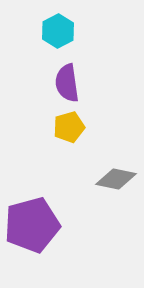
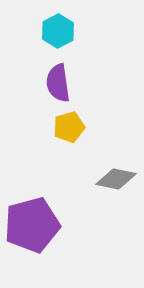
purple semicircle: moved 9 px left
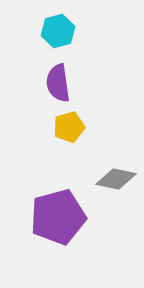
cyan hexagon: rotated 12 degrees clockwise
purple pentagon: moved 26 px right, 8 px up
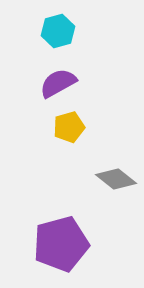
purple semicircle: rotated 69 degrees clockwise
gray diamond: rotated 27 degrees clockwise
purple pentagon: moved 3 px right, 27 px down
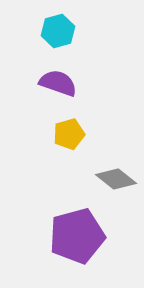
purple semicircle: rotated 48 degrees clockwise
yellow pentagon: moved 7 px down
purple pentagon: moved 16 px right, 8 px up
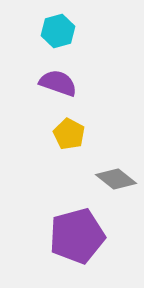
yellow pentagon: rotated 28 degrees counterclockwise
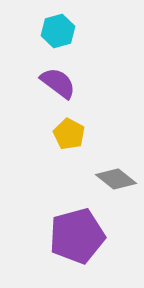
purple semicircle: rotated 18 degrees clockwise
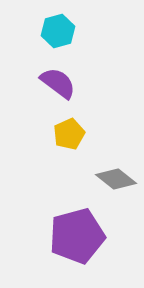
yellow pentagon: rotated 20 degrees clockwise
